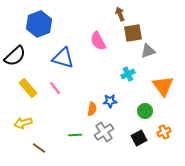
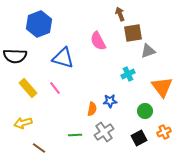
black semicircle: rotated 45 degrees clockwise
orange triangle: moved 1 px left, 1 px down
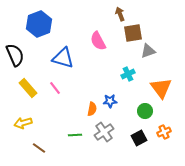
black semicircle: moved 1 px up; rotated 115 degrees counterclockwise
orange triangle: moved 1 px left, 1 px down
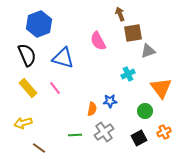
black semicircle: moved 12 px right
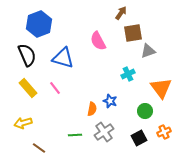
brown arrow: moved 1 px right, 1 px up; rotated 56 degrees clockwise
blue star: rotated 24 degrees clockwise
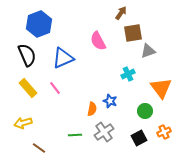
blue triangle: rotated 40 degrees counterclockwise
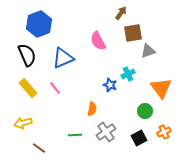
blue star: moved 16 px up
gray cross: moved 2 px right
